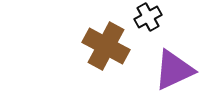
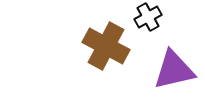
purple triangle: rotated 12 degrees clockwise
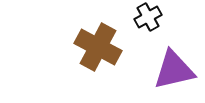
brown cross: moved 8 px left, 1 px down
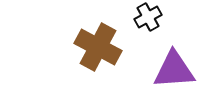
purple triangle: rotated 9 degrees clockwise
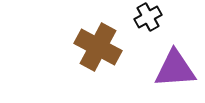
purple triangle: moved 1 px right, 1 px up
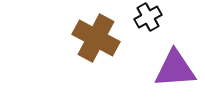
brown cross: moved 2 px left, 9 px up
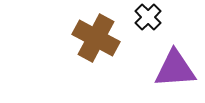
black cross: rotated 16 degrees counterclockwise
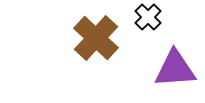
brown cross: rotated 15 degrees clockwise
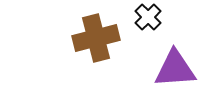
brown cross: rotated 33 degrees clockwise
